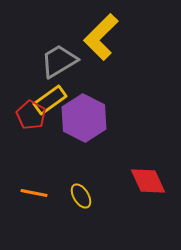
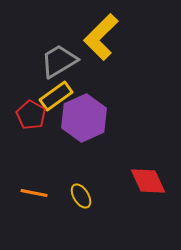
yellow rectangle: moved 6 px right, 4 px up
purple hexagon: rotated 9 degrees clockwise
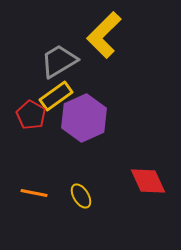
yellow L-shape: moved 3 px right, 2 px up
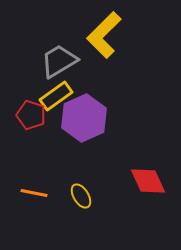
red pentagon: rotated 12 degrees counterclockwise
